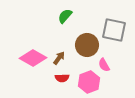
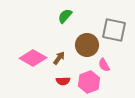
red semicircle: moved 1 px right, 3 px down
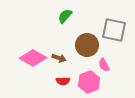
brown arrow: rotated 72 degrees clockwise
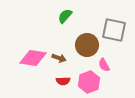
pink diamond: rotated 20 degrees counterclockwise
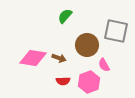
gray square: moved 2 px right, 1 px down
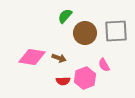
gray square: rotated 15 degrees counterclockwise
brown circle: moved 2 px left, 12 px up
pink diamond: moved 1 px left, 1 px up
pink hexagon: moved 4 px left, 4 px up
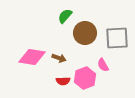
gray square: moved 1 px right, 7 px down
pink semicircle: moved 1 px left
